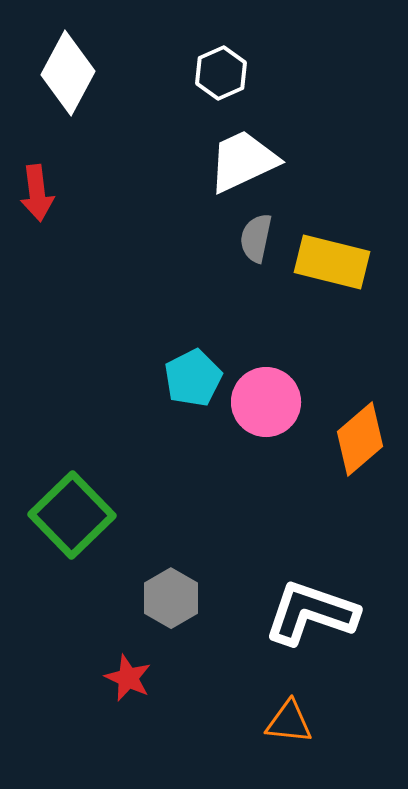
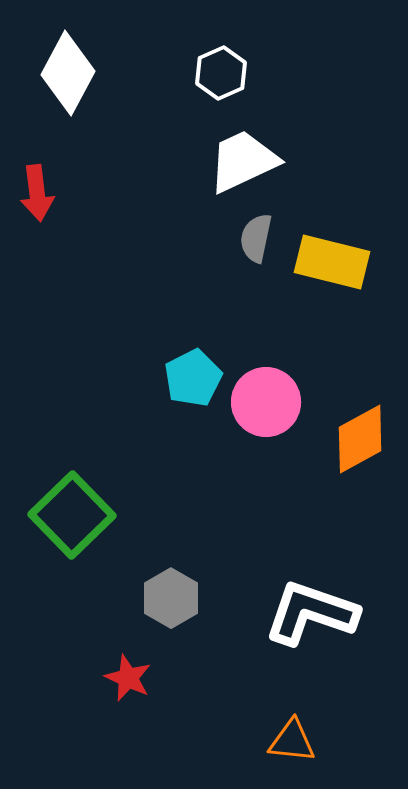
orange diamond: rotated 12 degrees clockwise
orange triangle: moved 3 px right, 19 px down
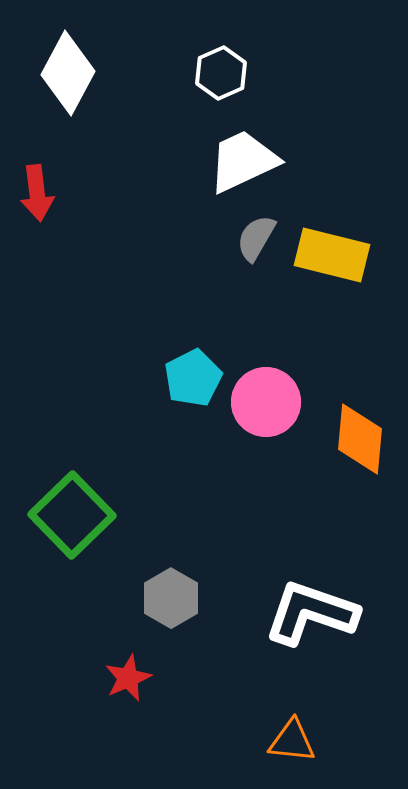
gray semicircle: rotated 18 degrees clockwise
yellow rectangle: moved 7 px up
orange diamond: rotated 56 degrees counterclockwise
red star: rotated 24 degrees clockwise
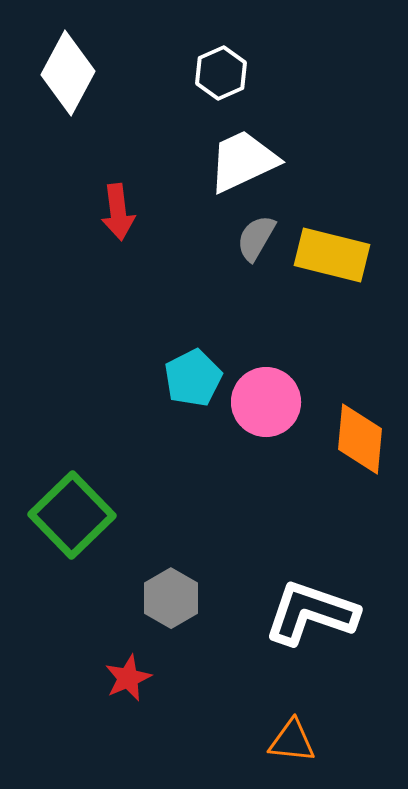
red arrow: moved 81 px right, 19 px down
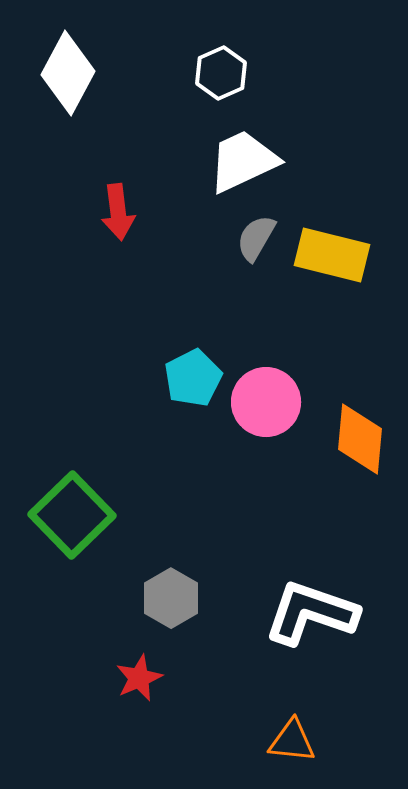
red star: moved 11 px right
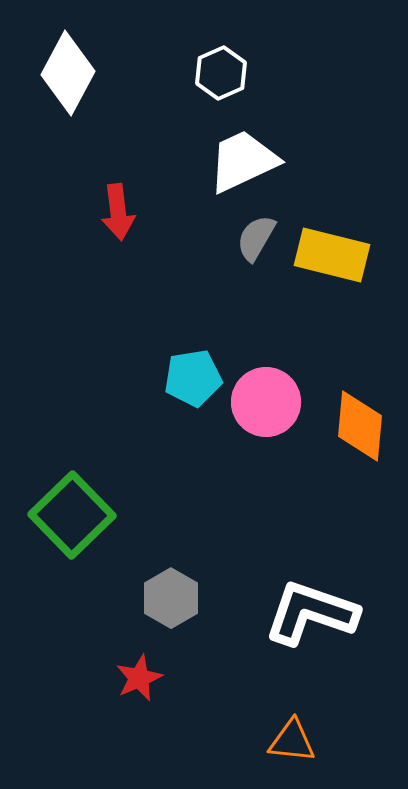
cyan pentagon: rotated 18 degrees clockwise
orange diamond: moved 13 px up
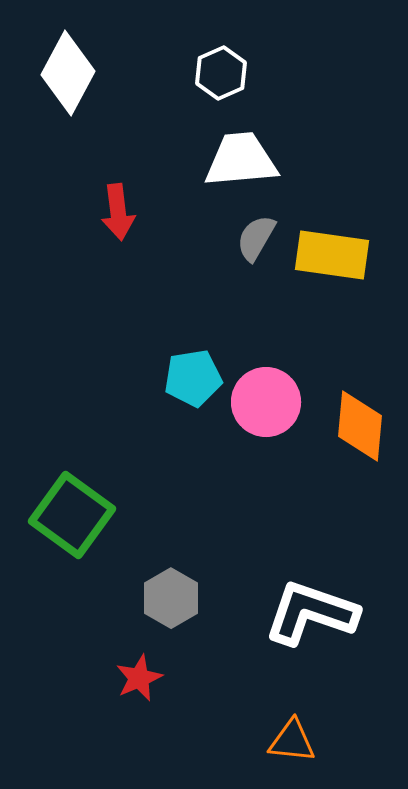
white trapezoid: moved 2 px left, 1 px up; rotated 20 degrees clockwise
yellow rectangle: rotated 6 degrees counterclockwise
green square: rotated 10 degrees counterclockwise
